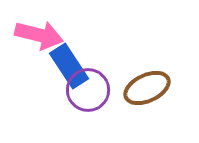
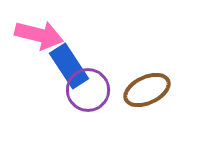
brown ellipse: moved 2 px down
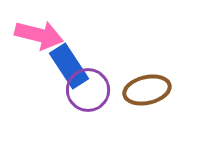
brown ellipse: rotated 12 degrees clockwise
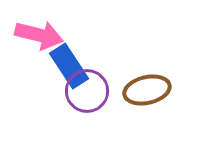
purple circle: moved 1 px left, 1 px down
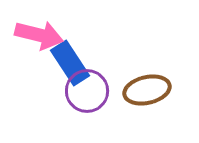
blue rectangle: moved 1 px right, 3 px up
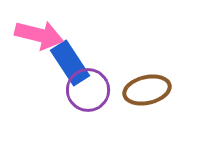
purple circle: moved 1 px right, 1 px up
